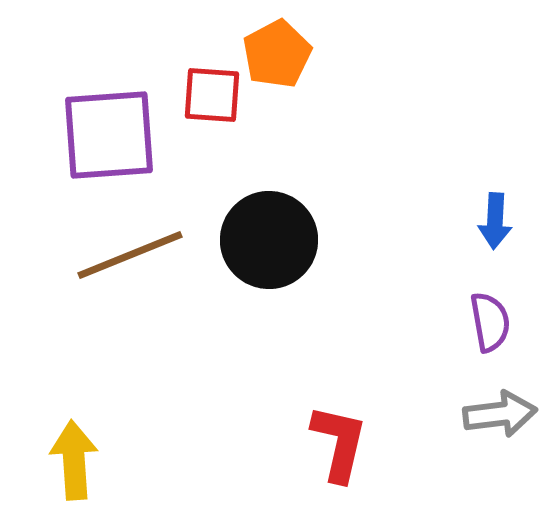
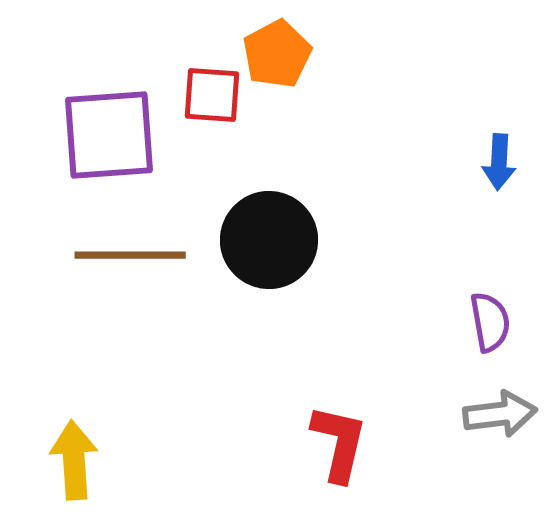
blue arrow: moved 4 px right, 59 px up
brown line: rotated 22 degrees clockwise
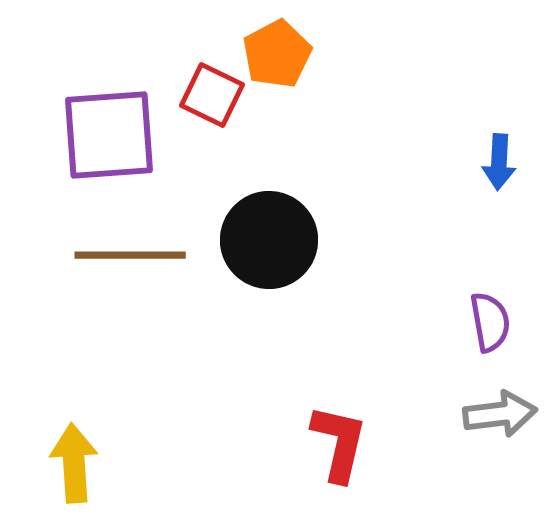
red square: rotated 22 degrees clockwise
yellow arrow: moved 3 px down
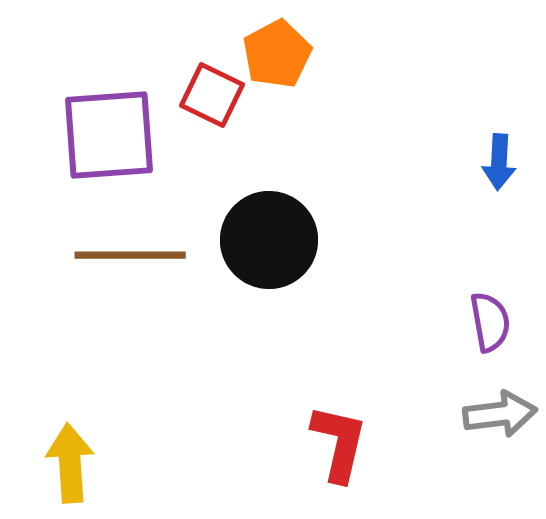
yellow arrow: moved 4 px left
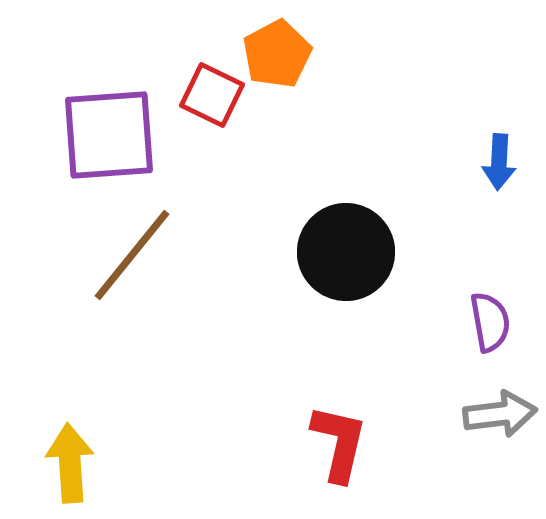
black circle: moved 77 px right, 12 px down
brown line: moved 2 px right; rotated 51 degrees counterclockwise
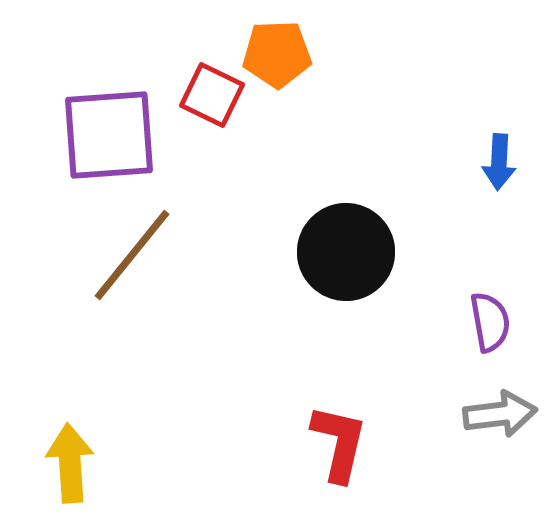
orange pentagon: rotated 26 degrees clockwise
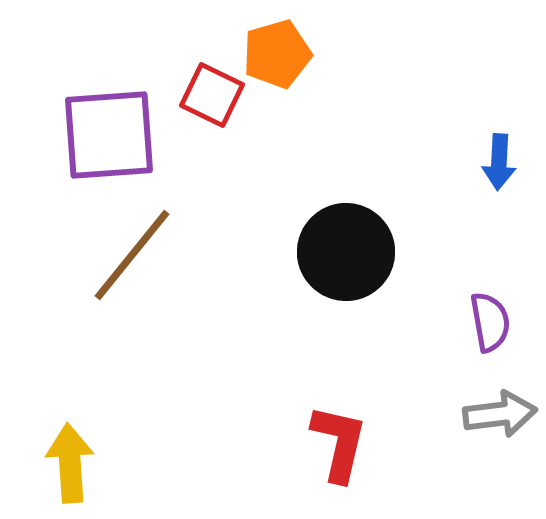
orange pentagon: rotated 14 degrees counterclockwise
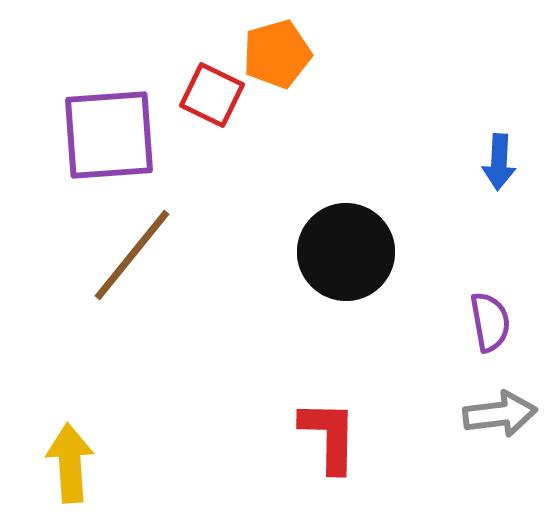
red L-shape: moved 10 px left, 7 px up; rotated 12 degrees counterclockwise
